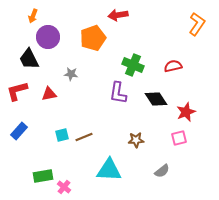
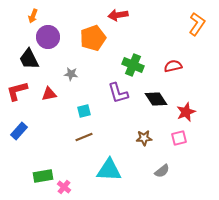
purple L-shape: rotated 25 degrees counterclockwise
cyan square: moved 22 px right, 24 px up
brown star: moved 8 px right, 2 px up
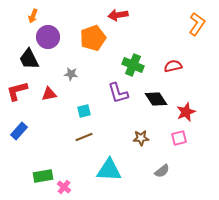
brown star: moved 3 px left
